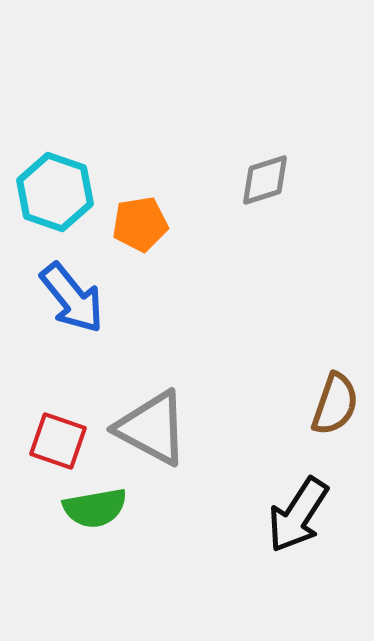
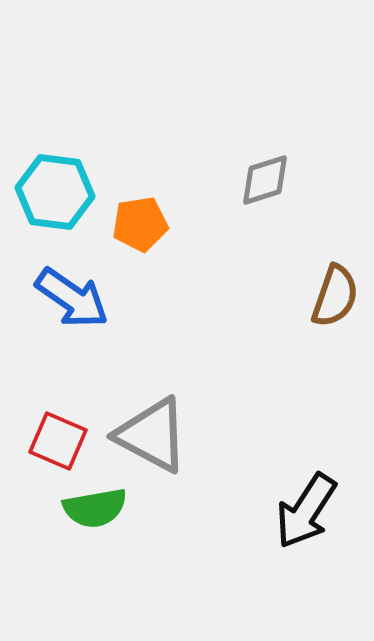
cyan hexagon: rotated 12 degrees counterclockwise
blue arrow: rotated 16 degrees counterclockwise
brown semicircle: moved 108 px up
gray triangle: moved 7 px down
red square: rotated 4 degrees clockwise
black arrow: moved 8 px right, 4 px up
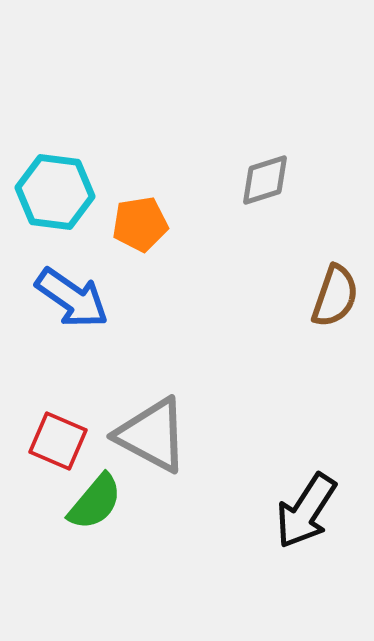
green semicircle: moved 6 px up; rotated 40 degrees counterclockwise
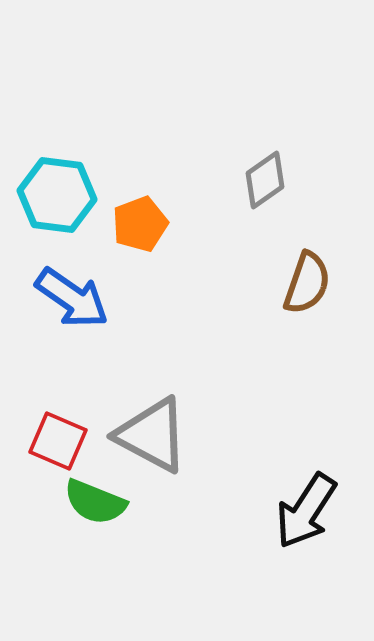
gray diamond: rotated 18 degrees counterclockwise
cyan hexagon: moved 2 px right, 3 px down
orange pentagon: rotated 12 degrees counterclockwise
brown semicircle: moved 28 px left, 13 px up
green semicircle: rotated 72 degrees clockwise
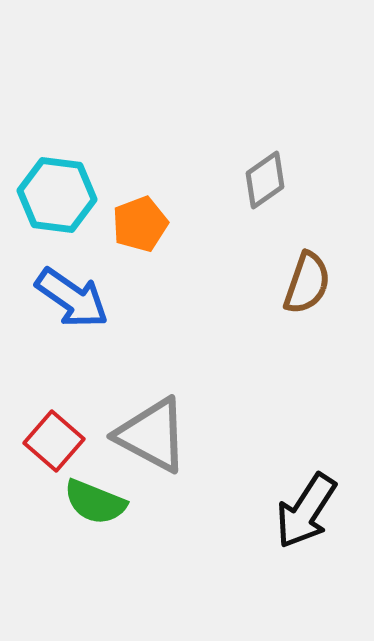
red square: moved 4 px left; rotated 18 degrees clockwise
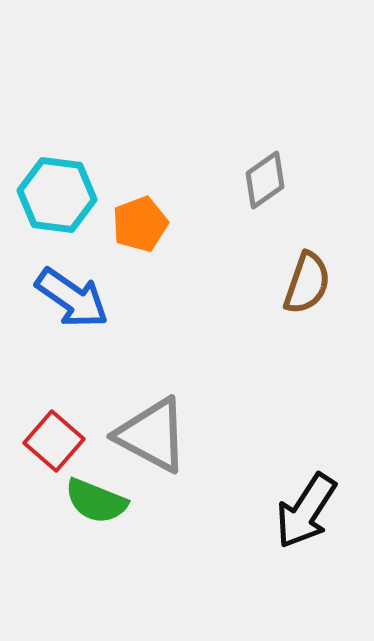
green semicircle: moved 1 px right, 1 px up
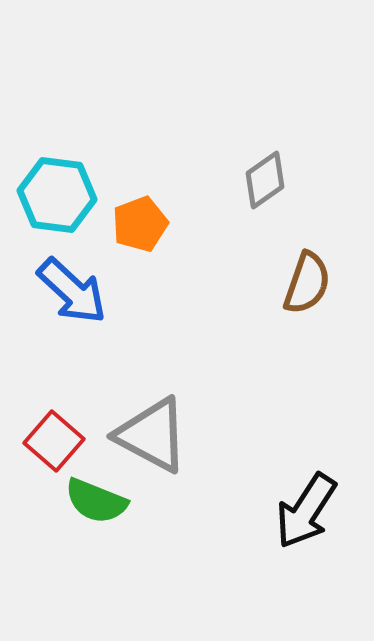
blue arrow: moved 7 px up; rotated 8 degrees clockwise
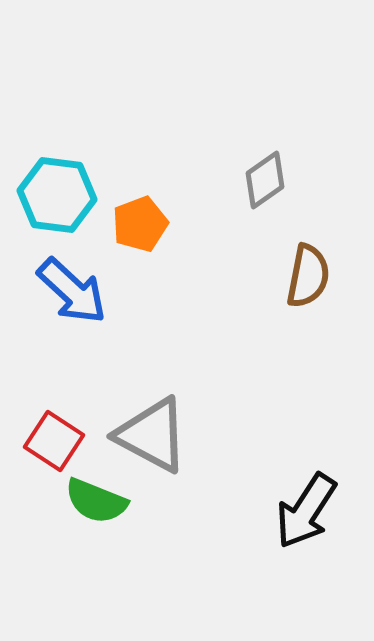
brown semicircle: moved 1 px right, 7 px up; rotated 8 degrees counterclockwise
red square: rotated 8 degrees counterclockwise
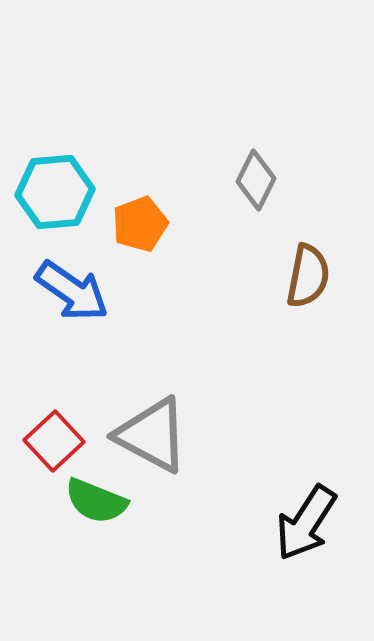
gray diamond: moved 9 px left; rotated 28 degrees counterclockwise
cyan hexagon: moved 2 px left, 3 px up; rotated 12 degrees counterclockwise
blue arrow: rotated 8 degrees counterclockwise
red square: rotated 14 degrees clockwise
black arrow: moved 12 px down
